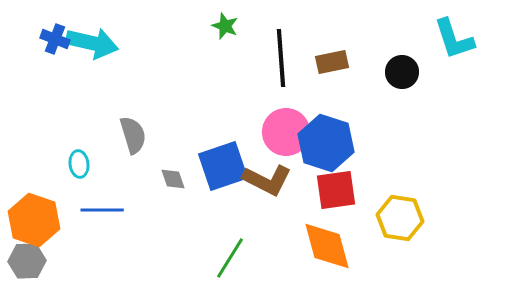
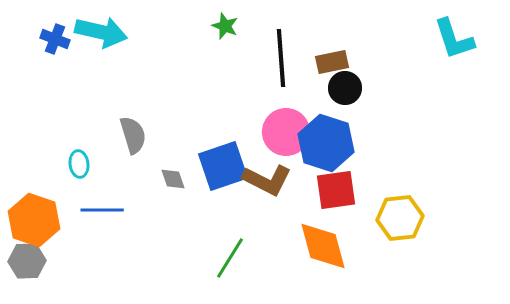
cyan arrow: moved 9 px right, 11 px up
black circle: moved 57 px left, 16 px down
yellow hexagon: rotated 15 degrees counterclockwise
orange diamond: moved 4 px left
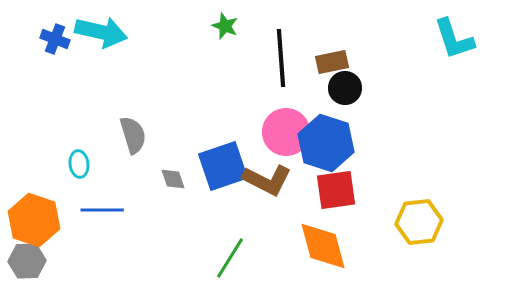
yellow hexagon: moved 19 px right, 4 px down
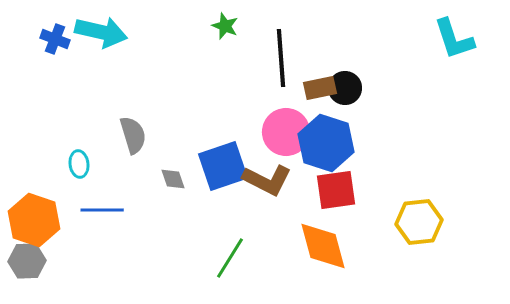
brown rectangle: moved 12 px left, 26 px down
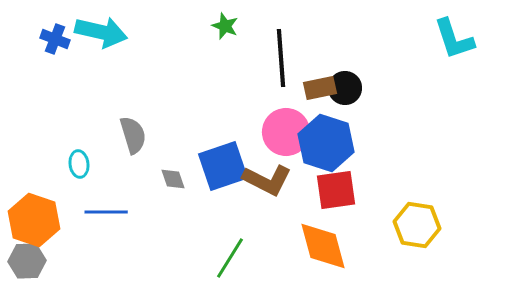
blue line: moved 4 px right, 2 px down
yellow hexagon: moved 2 px left, 3 px down; rotated 15 degrees clockwise
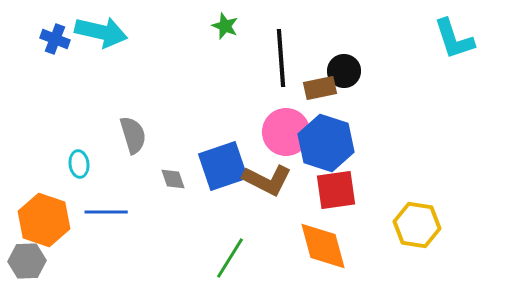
black circle: moved 1 px left, 17 px up
orange hexagon: moved 10 px right
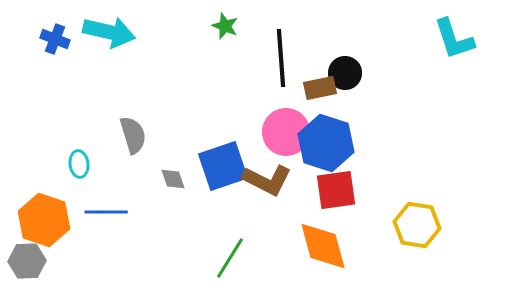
cyan arrow: moved 8 px right
black circle: moved 1 px right, 2 px down
